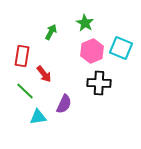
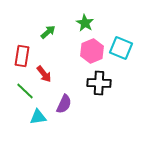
green arrow: moved 3 px left; rotated 21 degrees clockwise
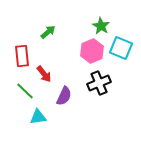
green star: moved 16 px right, 3 px down
red rectangle: rotated 15 degrees counterclockwise
black cross: rotated 25 degrees counterclockwise
purple semicircle: moved 8 px up
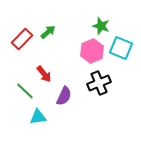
green star: rotated 12 degrees counterclockwise
red rectangle: moved 17 px up; rotated 50 degrees clockwise
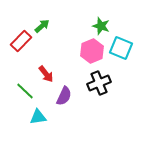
green arrow: moved 6 px left, 6 px up
red rectangle: moved 1 px left, 2 px down
red arrow: moved 2 px right
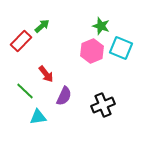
black cross: moved 4 px right, 22 px down
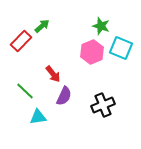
pink hexagon: moved 1 px down
red arrow: moved 7 px right
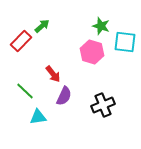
cyan square: moved 4 px right, 6 px up; rotated 15 degrees counterclockwise
pink hexagon: rotated 20 degrees counterclockwise
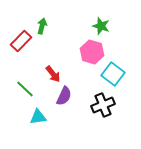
green arrow: rotated 35 degrees counterclockwise
cyan square: moved 12 px left, 32 px down; rotated 30 degrees clockwise
green line: moved 2 px up
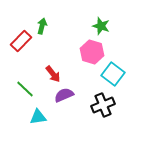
purple semicircle: moved 1 px up; rotated 138 degrees counterclockwise
